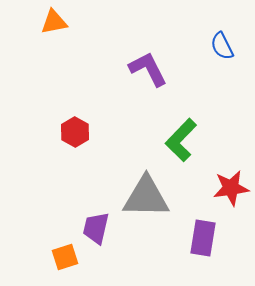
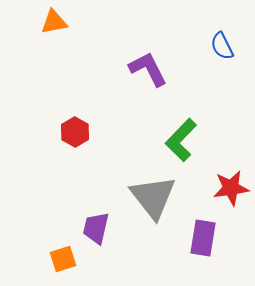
gray triangle: moved 7 px right; rotated 51 degrees clockwise
orange square: moved 2 px left, 2 px down
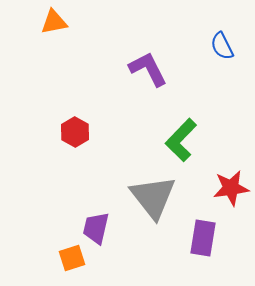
orange square: moved 9 px right, 1 px up
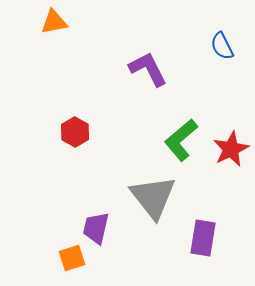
green L-shape: rotated 6 degrees clockwise
red star: moved 39 px up; rotated 18 degrees counterclockwise
